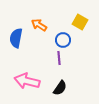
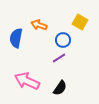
orange arrow: rotated 14 degrees counterclockwise
purple line: rotated 64 degrees clockwise
pink arrow: rotated 10 degrees clockwise
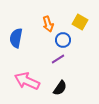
orange arrow: moved 9 px right, 1 px up; rotated 126 degrees counterclockwise
purple line: moved 1 px left, 1 px down
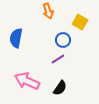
orange arrow: moved 13 px up
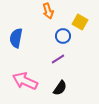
blue circle: moved 4 px up
pink arrow: moved 2 px left
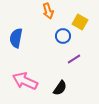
purple line: moved 16 px right
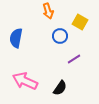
blue circle: moved 3 px left
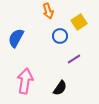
yellow square: moved 1 px left; rotated 28 degrees clockwise
blue semicircle: rotated 18 degrees clockwise
pink arrow: rotated 75 degrees clockwise
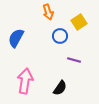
orange arrow: moved 1 px down
purple line: moved 1 px down; rotated 48 degrees clockwise
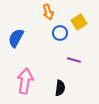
blue circle: moved 3 px up
black semicircle: rotated 28 degrees counterclockwise
